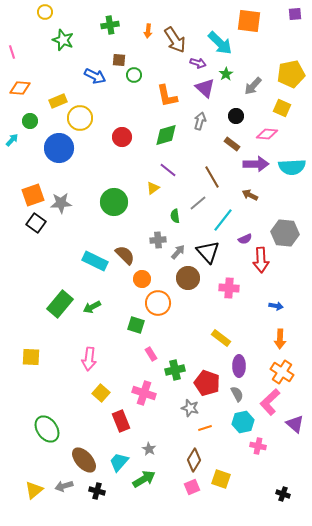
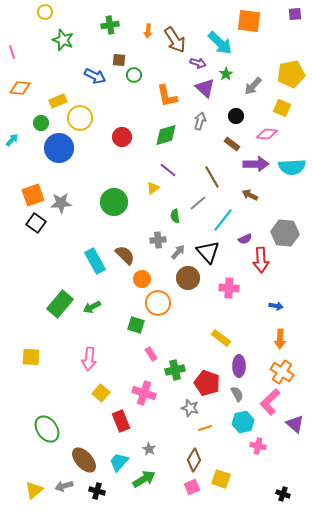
green circle at (30, 121): moved 11 px right, 2 px down
cyan rectangle at (95, 261): rotated 35 degrees clockwise
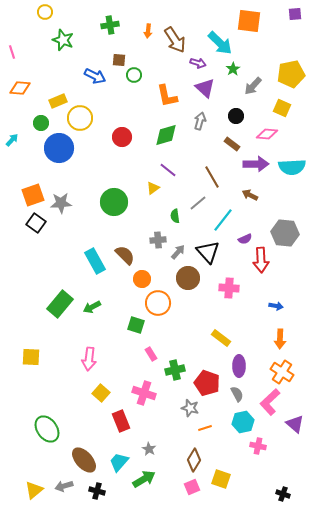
green star at (226, 74): moved 7 px right, 5 px up
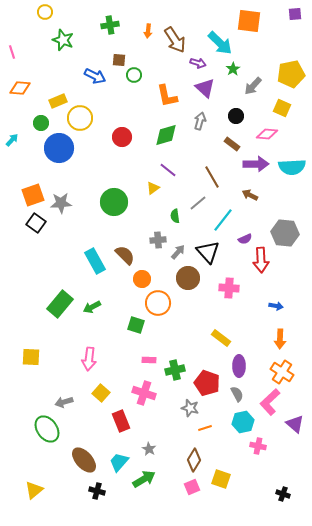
pink rectangle at (151, 354): moved 2 px left, 6 px down; rotated 56 degrees counterclockwise
gray arrow at (64, 486): moved 84 px up
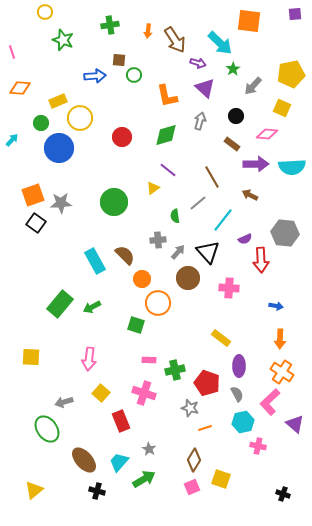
blue arrow at (95, 76): rotated 30 degrees counterclockwise
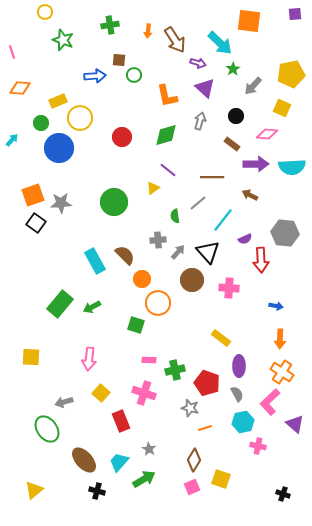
brown line at (212, 177): rotated 60 degrees counterclockwise
brown circle at (188, 278): moved 4 px right, 2 px down
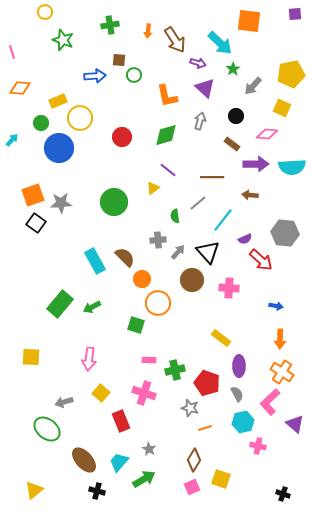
brown arrow at (250, 195): rotated 21 degrees counterclockwise
brown semicircle at (125, 255): moved 2 px down
red arrow at (261, 260): rotated 45 degrees counterclockwise
green ellipse at (47, 429): rotated 16 degrees counterclockwise
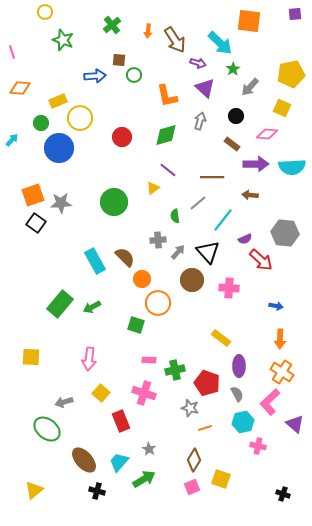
green cross at (110, 25): moved 2 px right; rotated 30 degrees counterclockwise
gray arrow at (253, 86): moved 3 px left, 1 px down
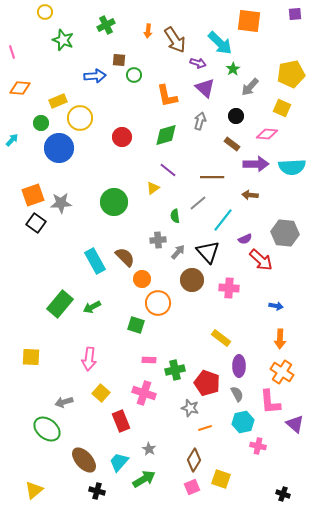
green cross at (112, 25): moved 6 px left; rotated 12 degrees clockwise
pink L-shape at (270, 402): rotated 52 degrees counterclockwise
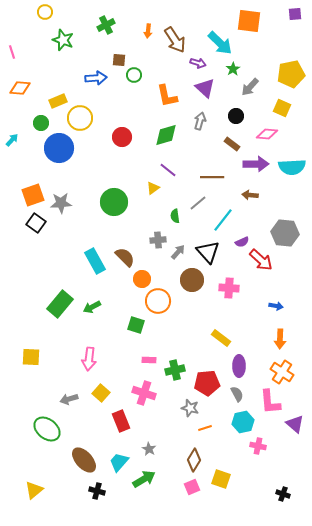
blue arrow at (95, 76): moved 1 px right, 2 px down
purple semicircle at (245, 239): moved 3 px left, 3 px down
orange circle at (158, 303): moved 2 px up
red pentagon at (207, 383): rotated 25 degrees counterclockwise
gray arrow at (64, 402): moved 5 px right, 3 px up
